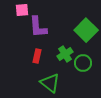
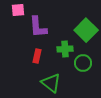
pink square: moved 4 px left
green cross: moved 5 px up; rotated 28 degrees clockwise
green triangle: moved 1 px right
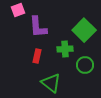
pink square: rotated 16 degrees counterclockwise
green square: moved 2 px left
green circle: moved 2 px right, 2 px down
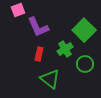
purple L-shape: rotated 20 degrees counterclockwise
green cross: rotated 28 degrees counterclockwise
red rectangle: moved 2 px right, 2 px up
green circle: moved 1 px up
green triangle: moved 1 px left, 4 px up
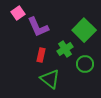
pink square: moved 3 px down; rotated 16 degrees counterclockwise
red rectangle: moved 2 px right, 1 px down
